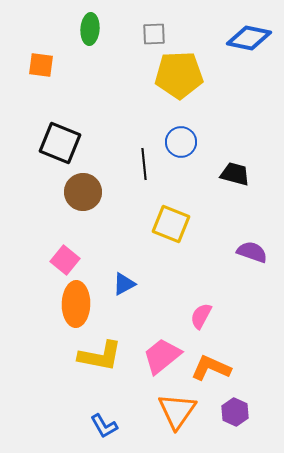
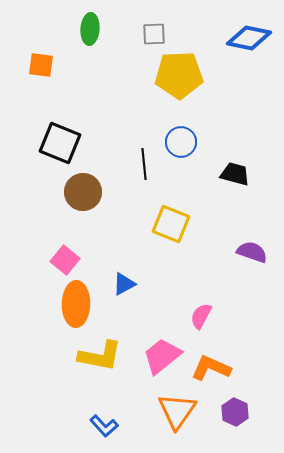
blue L-shape: rotated 12 degrees counterclockwise
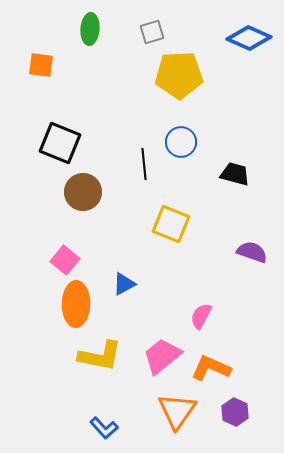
gray square: moved 2 px left, 2 px up; rotated 15 degrees counterclockwise
blue diamond: rotated 12 degrees clockwise
blue L-shape: moved 2 px down
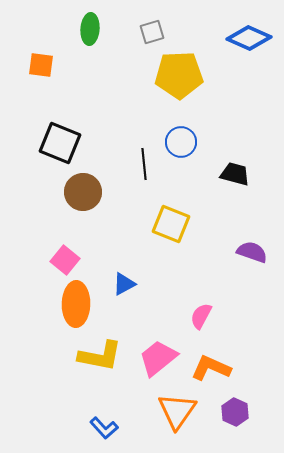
pink trapezoid: moved 4 px left, 2 px down
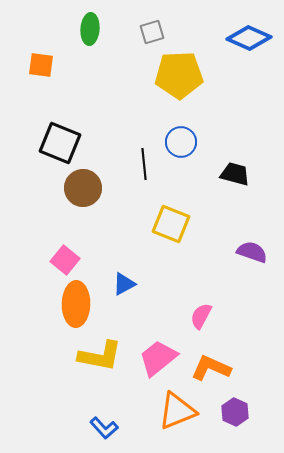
brown circle: moved 4 px up
orange triangle: rotated 33 degrees clockwise
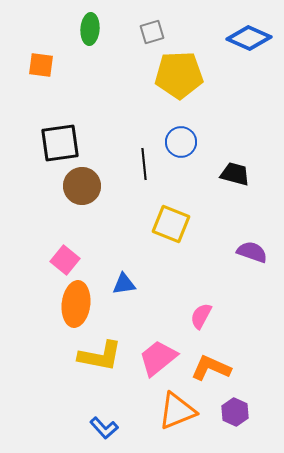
black square: rotated 30 degrees counterclockwise
brown circle: moved 1 px left, 2 px up
blue triangle: rotated 20 degrees clockwise
orange ellipse: rotated 6 degrees clockwise
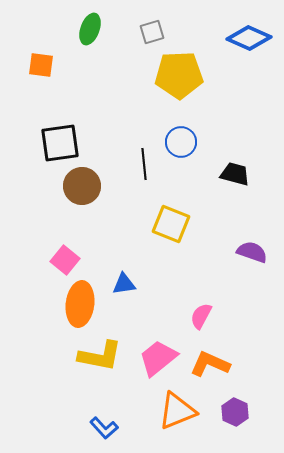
green ellipse: rotated 16 degrees clockwise
orange ellipse: moved 4 px right
orange L-shape: moved 1 px left, 4 px up
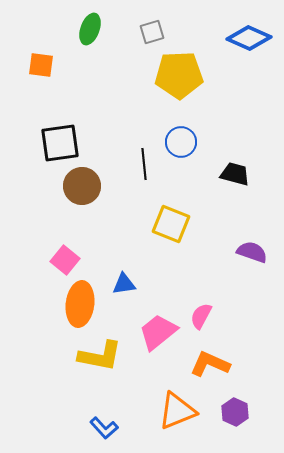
pink trapezoid: moved 26 px up
